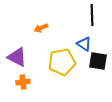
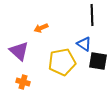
purple triangle: moved 2 px right, 6 px up; rotated 15 degrees clockwise
orange cross: rotated 24 degrees clockwise
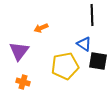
purple triangle: rotated 25 degrees clockwise
yellow pentagon: moved 3 px right, 4 px down
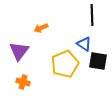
yellow pentagon: moved 2 px up; rotated 12 degrees counterclockwise
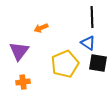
black line: moved 2 px down
blue triangle: moved 4 px right, 1 px up
black square: moved 2 px down
orange cross: rotated 24 degrees counterclockwise
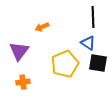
black line: moved 1 px right
orange arrow: moved 1 px right, 1 px up
